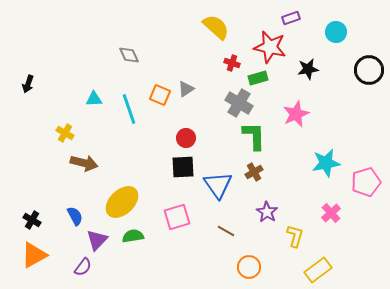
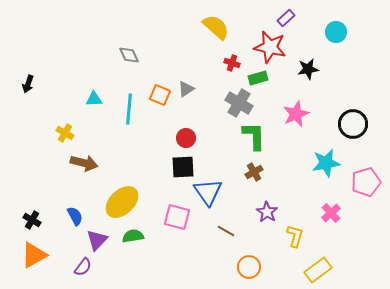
purple rectangle: moved 5 px left; rotated 24 degrees counterclockwise
black circle: moved 16 px left, 54 px down
cyan line: rotated 24 degrees clockwise
blue triangle: moved 10 px left, 7 px down
pink square: rotated 32 degrees clockwise
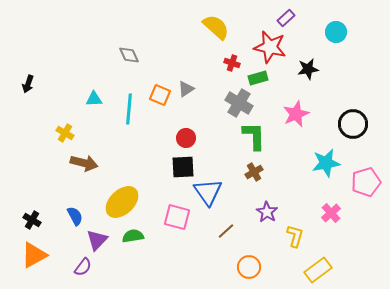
brown line: rotated 72 degrees counterclockwise
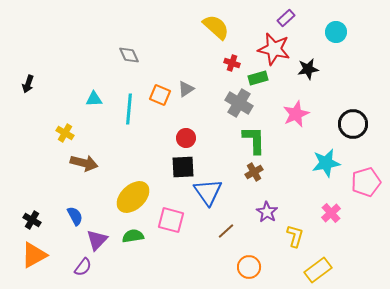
red star: moved 4 px right, 2 px down
green L-shape: moved 4 px down
yellow ellipse: moved 11 px right, 5 px up
pink square: moved 6 px left, 3 px down
